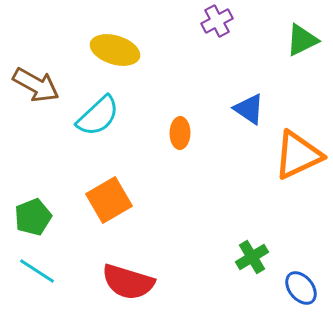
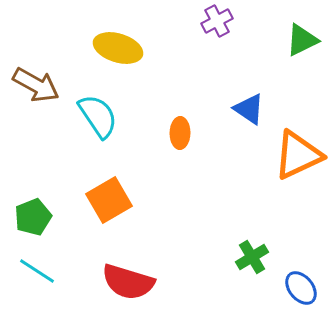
yellow ellipse: moved 3 px right, 2 px up
cyan semicircle: rotated 81 degrees counterclockwise
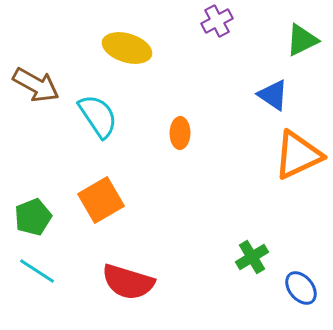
yellow ellipse: moved 9 px right
blue triangle: moved 24 px right, 14 px up
orange square: moved 8 px left
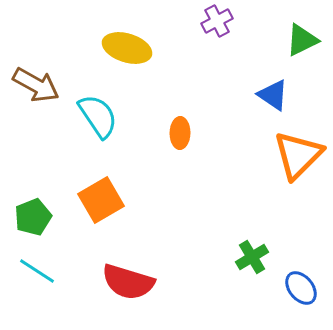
orange triangle: rotated 20 degrees counterclockwise
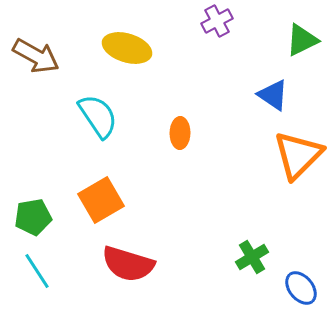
brown arrow: moved 29 px up
green pentagon: rotated 12 degrees clockwise
cyan line: rotated 24 degrees clockwise
red semicircle: moved 18 px up
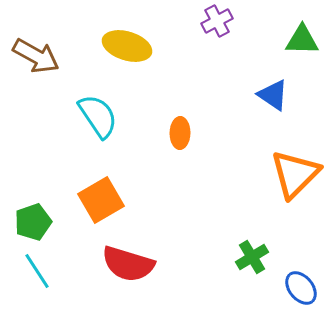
green triangle: rotated 27 degrees clockwise
yellow ellipse: moved 2 px up
orange triangle: moved 3 px left, 19 px down
green pentagon: moved 5 px down; rotated 9 degrees counterclockwise
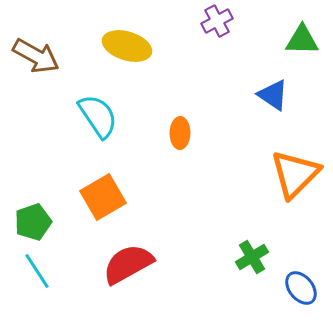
orange square: moved 2 px right, 3 px up
red semicircle: rotated 134 degrees clockwise
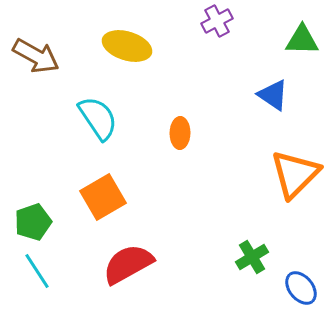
cyan semicircle: moved 2 px down
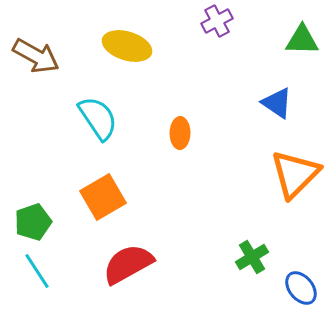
blue triangle: moved 4 px right, 8 px down
